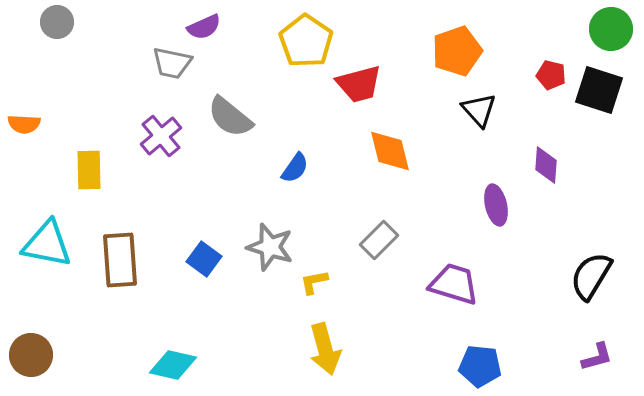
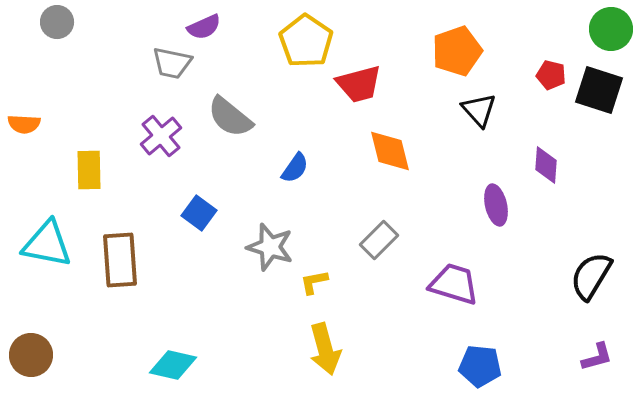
blue square: moved 5 px left, 46 px up
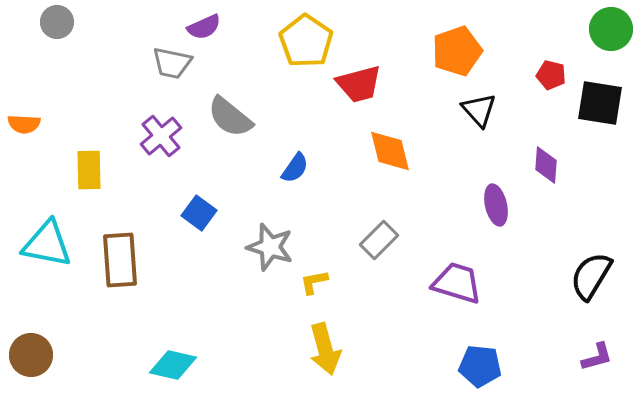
black square: moved 1 px right, 13 px down; rotated 9 degrees counterclockwise
purple trapezoid: moved 3 px right, 1 px up
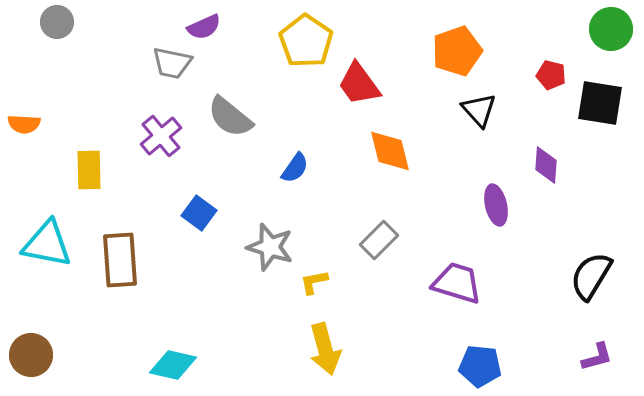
red trapezoid: rotated 69 degrees clockwise
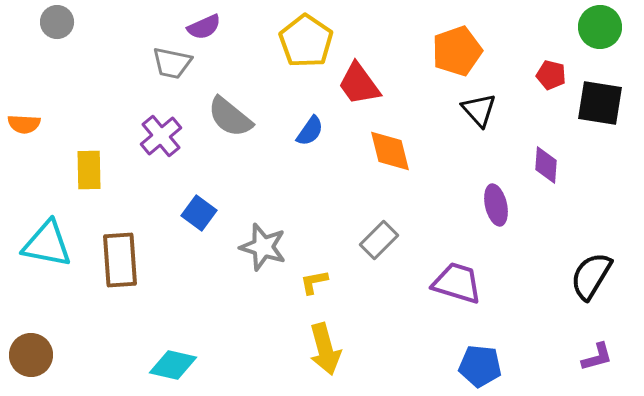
green circle: moved 11 px left, 2 px up
blue semicircle: moved 15 px right, 37 px up
gray star: moved 7 px left
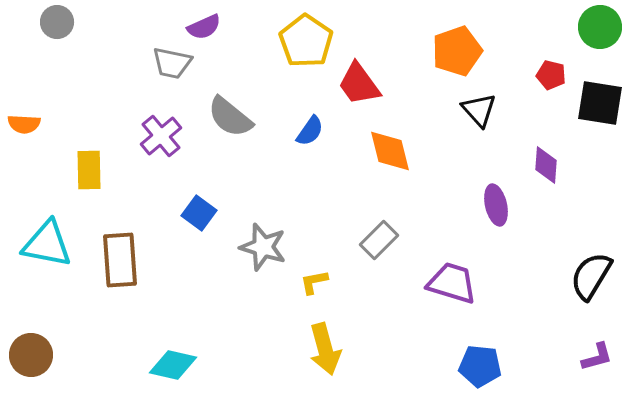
purple trapezoid: moved 5 px left
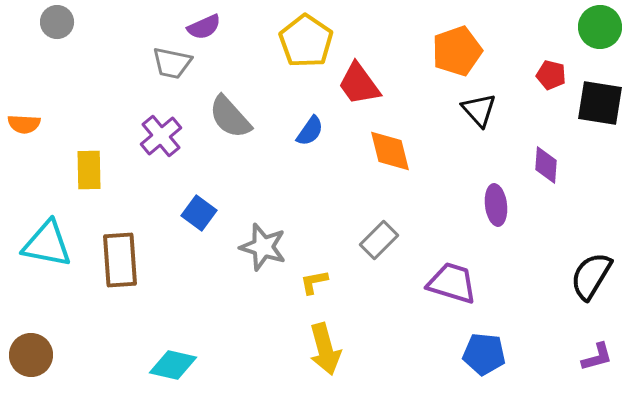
gray semicircle: rotated 9 degrees clockwise
purple ellipse: rotated 6 degrees clockwise
blue pentagon: moved 4 px right, 12 px up
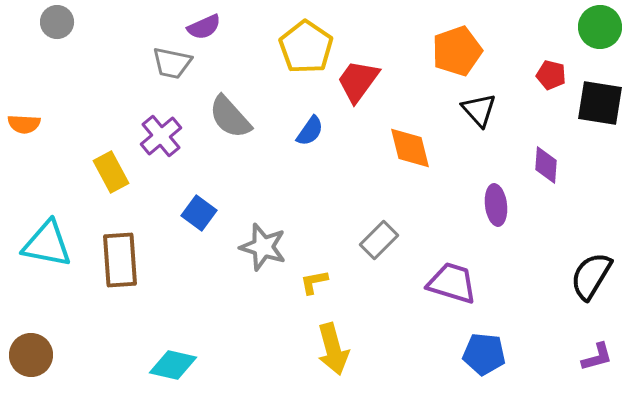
yellow pentagon: moved 6 px down
red trapezoid: moved 1 px left, 3 px up; rotated 72 degrees clockwise
orange diamond: moved 20 px right, 3 px up
yellow rectangle: moved 22 px right, 2 px down; rotated 27 degrees counterclockwise
yellow arrow: moved 8 px right
